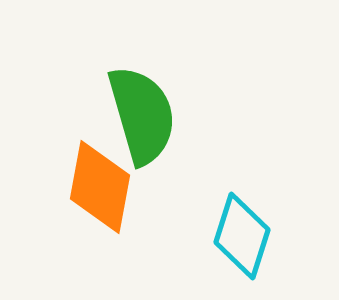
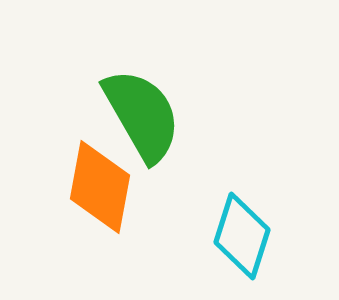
green semicircle: rotated 14 degrees counterclockwise
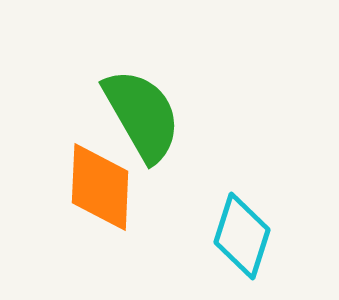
orange diamond: rotated 8 degrees counterclockwise
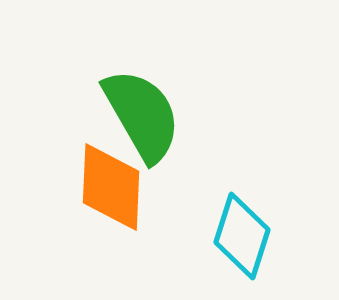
orange diamond: moved 11 px right
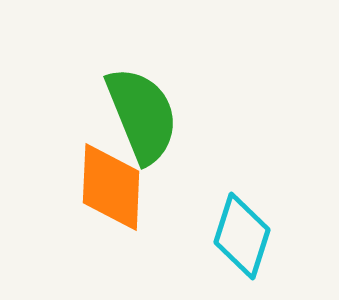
green semicircle: rotated 8 degrees clockwise
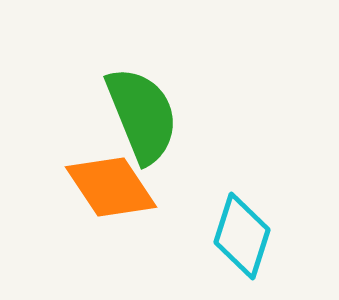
orange diamond: rotated 36 degrees counterclockwise
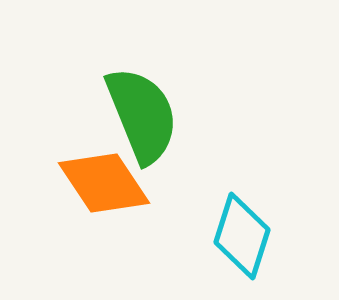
orange diamond: moved 7 px left, 4 px up
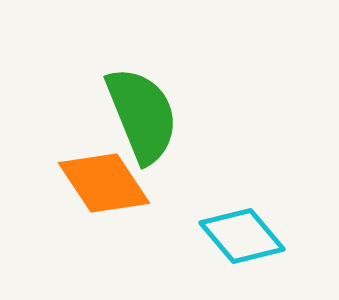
cyan diamond: rotated 58 degrees counterclockwise
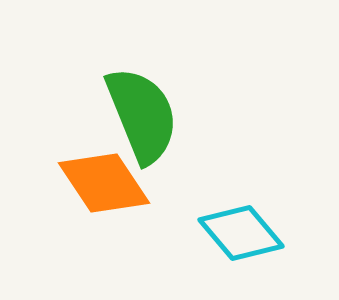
cyan diamond: moved 1 px left, 3 px up
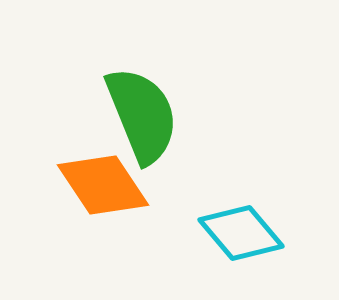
orange diamond: moved 1 px left, 2 px down
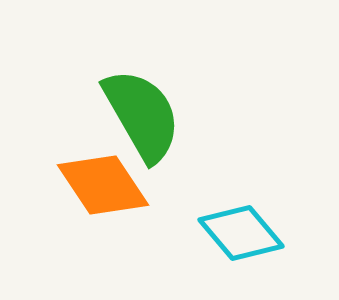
green semicircle: rotated 8 degrees counterclockwise
